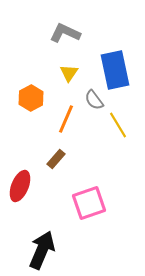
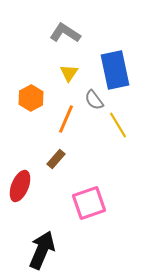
gray L-shape: rotated 8 degrees clockwise
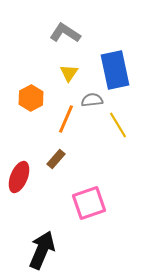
gray semicircle: moved 2 px left; rotated 120 degrees clockwise
red ellipse: moved 1 px left, 9 px up
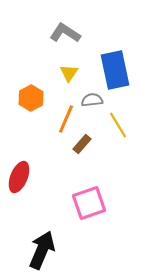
brown rectangle: moved 26 px right, 15 px up
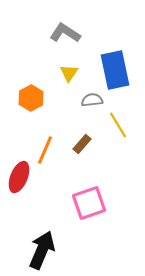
orange line: moved 21 px left, 31 px down
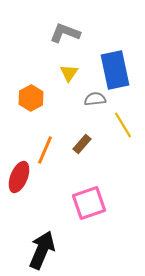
gray L-shape: rotated 12 degrees counterclockwise
gray semicircle: moved 3 px right, 1 px up
yellow line: moved 5 px right
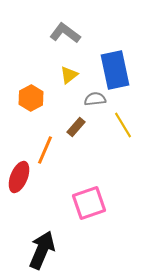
gray L-shape: rotated 16 degrees clockwise
yellow triangle: moved 2 px down; rotated 18 degrees clockwise
brown rectangle: moved 6 px left, 17 px up
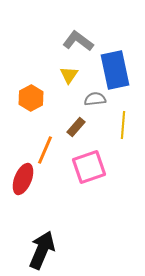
gray L-shape: moved 13 px right, 8 px down
yellow triangle: rotated 18 degrees counterclockwise
yellow line: rotated 36 degrees clockwise
red ellipse: moved 4 px right, 2 px down
pink square: moved 36 px up
